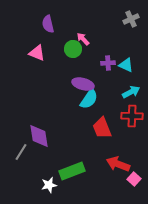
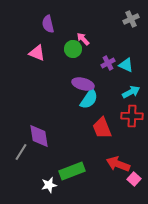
purple cross: rotated 24 degrees counterclockwise
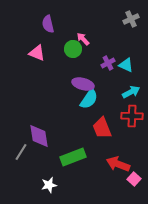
green rectangle: moved 1 px right, 14 px up
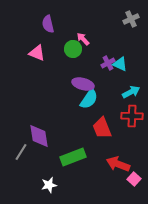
cyan triangle: moved 6 px left, 1 px up
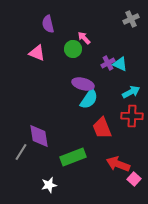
pink arrow: moved 1 px right, 1 px up
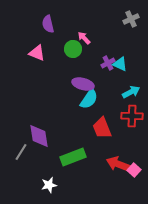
pink square: moved 9 px up
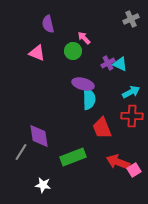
green circle: moved 2 px down
cyan semicircle: rotated 35 degrees counterclockwise
red arrow: moved 2 px up
pink square: rotated 16 degrees clockwise
white star: moved 6 px left; rotated 21 degrees clockwise
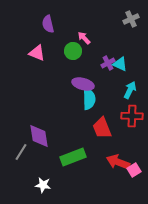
cyan arrow: moved 1 px left, 2 px up; rotated 36 degrees counterclockwise
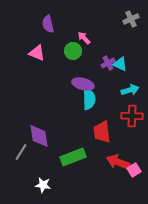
cyan arrow: rotated 48 degrees clockwise
red trapezoid: moved 4 px down; rotated 15 degrees clockwise
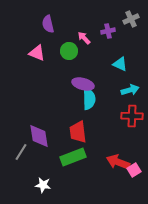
green circle: moved 4 px left
purple cross: moved 32 px up; rotated 16 degrees clockwise
red trapezoid: moved 24 px left
